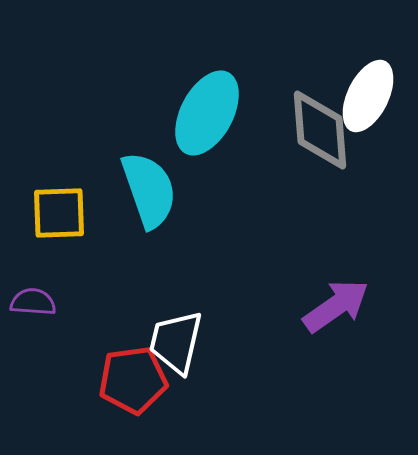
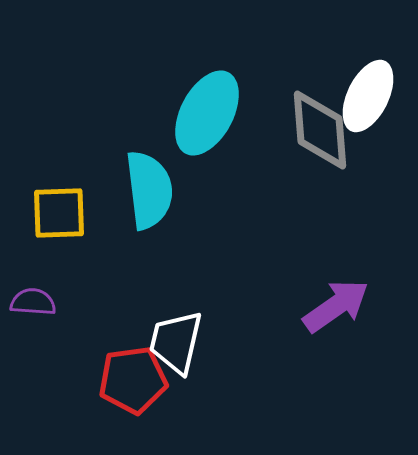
cyan semicircle: rotated 12 degrees clockwise
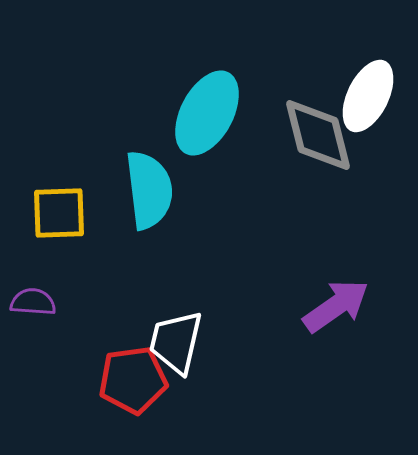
gray diamond: moved 2 px left, 5 px down; rotated 10 degrees counterclockwise
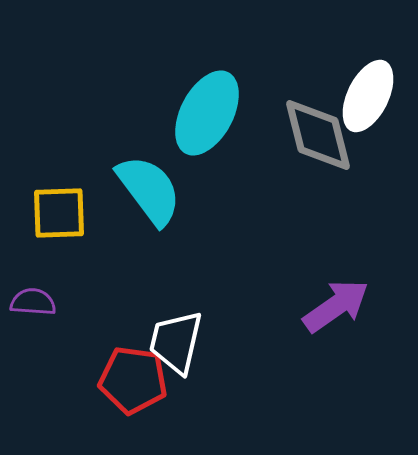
cyan semicircle: rotated 30 degrees counterclockwise
red pentagon: rotated 16 degrees clockwise
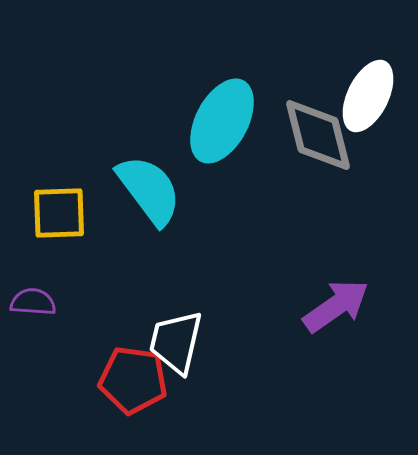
cyan ellipse: moved 15 px right, 8 px down
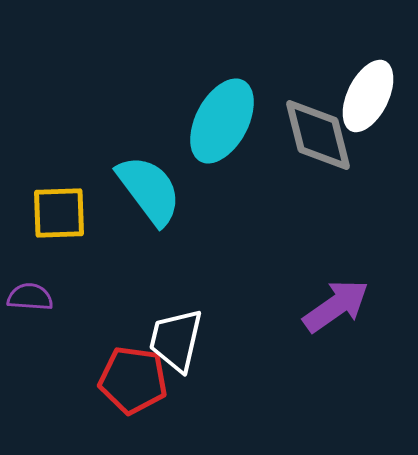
purple semicircle: moved 3 px left, 5 px up
white trapezoid: moved 2 px up
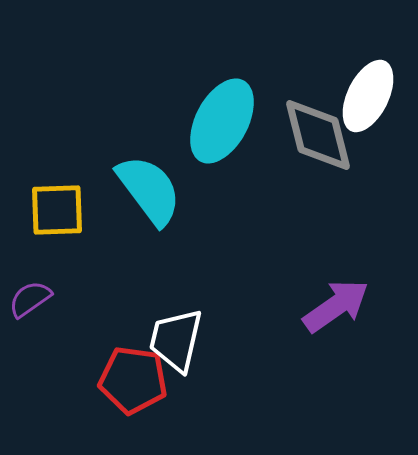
yellow square: moved 2 px left, 3 px up
purple semicircle: moved 2 px down; rotated 39 degrees counterclockwise
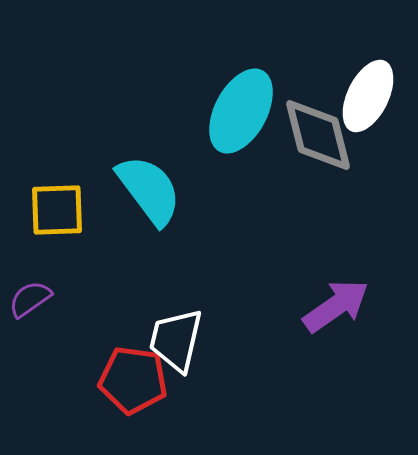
cyan ellipse: moved 19 px right, 10 px up
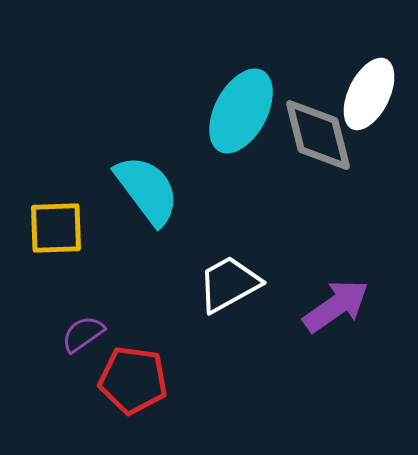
white ellipse: moved 1 px right, 2 px up
cyan semicircle: moved 2 px left
yellow square: moved 1 px left, 18 px down
purple semicircle: moved 53 px right, 35 px down
white trapezoid: moved 53 px right, 56 px up; rotated 48 degrees clockwise
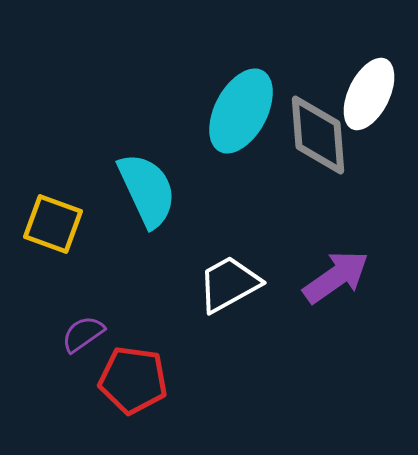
gray diamond: rotated 10 degrees clockwise
cyan semicircle: rotated 12 degrees clockwise
yellow square: moved 3 px left, 4 px up; rotated 22 degrees clockwise
purple arrow: moved 29 px up
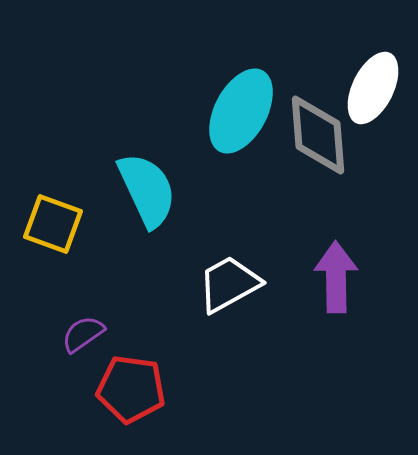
white ellipse: moved 4 px right, 6 px up
purple arrow: rotated 56 degrees counterclockwise
red pentagon: moved 2 px left, 9 px down
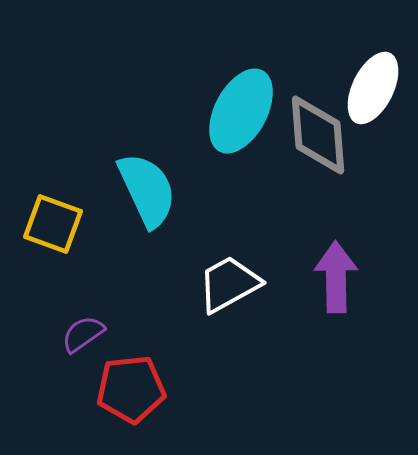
red pentagon: rotated 14 degrees counterclockwise
